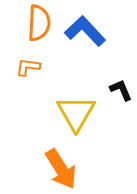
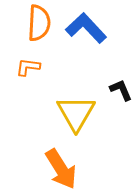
blue L-shape: moved 1 px right, 3 px up
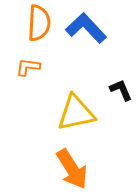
yellow triangle: rotated 48 degrees clockwise
orange arrow: moved 11 px right
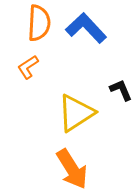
orange L-shape: rotated 40 degrees counterclockwise
yellow triangle: rotated 21 degrees counterclockwise
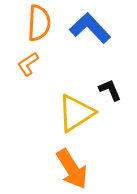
blue L-shape: moved 4 px right
orange L-shape: moved 3 px up
black L-shape: moved 11 px left
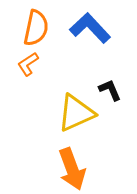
orange semicircle: moved 3 px left, 5 px down; rotated 9 degrees clockwise
yellow triangle: rotated 9 degrees clockwise
orange arrow: rotated 12 degrees clockwise
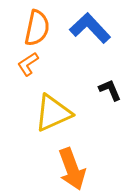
orange semicircle: moved 1 px right
yellow triangle: moved 23 px left
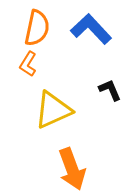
blue L-shape: moved 1 px right, 1 px down
orange L-shape: rotated 25 degrees counterclockwise
yellow triangle: moved 3 px up
